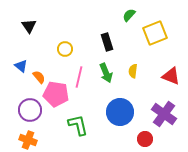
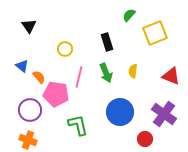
blue triangle: moved 1 px right
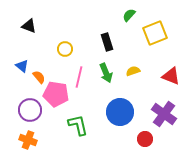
black triangle: rotated 35 degrees counterclockwise
yellow semicircle: rotated 64 degrees clockwise
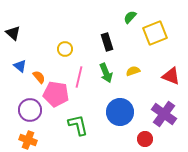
green semicircle: moved 1 px right, 2 px down
black triangle: moved 16 px left, 7 px down; rotated 21 degrees clockwise
blue triangle: moved 2 px left
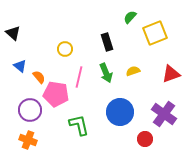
red triangle: moved 2 px up; rotated 42 degrees counterclockwise
green L-shape: moved 1 px right
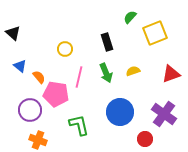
orange cross: moved 10 px right
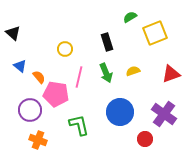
green semicircle: rotated 16 degrees clockwise
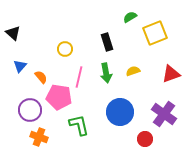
blue triangle: rotated 32 degrees clockwise
green arrow: rotated 12 degrees clockwise
orange semicircle: moved 2 px right
pink pentagon: moved 3 px right, 3 px down
orange cross: moved 1 px right, 3 px up
